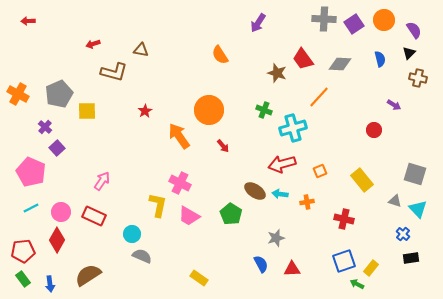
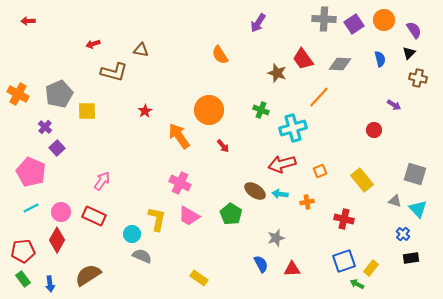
green cross at (264, 110): moved 3 px left
yellow L-shape at (158, 205): moved 1 px left, 14 px down
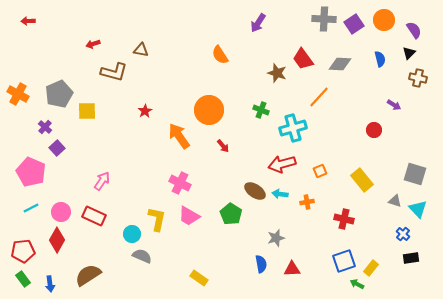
blue semicircle at (261, 264): rotated 18 degrees clockwise
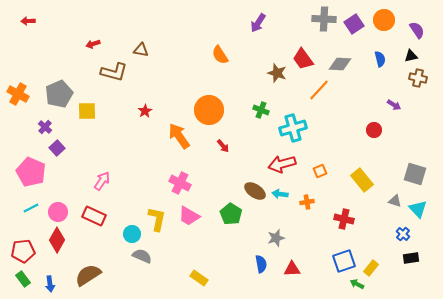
purple semicircle at (414, 30): moved 3 px right
black triangle at (409, 53): moved 2 px right, 3 px down; rotated 32 degrees clockwise
orange line at (319, 97): moved 7 px up
pink circle at (61, 212): moved 3 px left
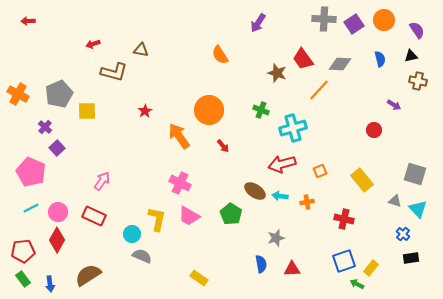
brown cross at (418, 78): moved 3 px down
cyan arrow at (280, 194): moved 2 px down
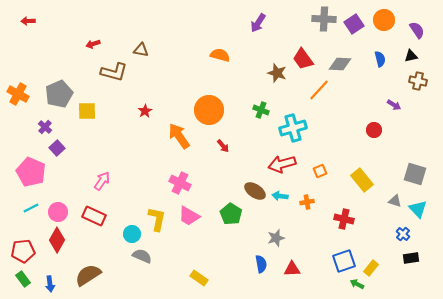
orange semicircle at (220, 55): rotated 138 degrees clockwise
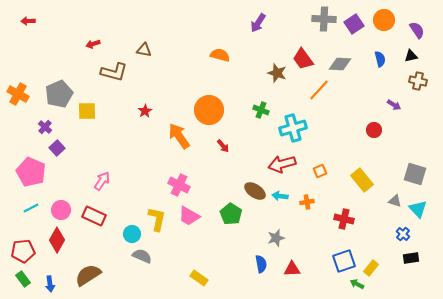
brown triangle at (141, 50): moved 3 px right
pink cross at (180, 183): moved 1 px left, 2 px down
pink circle at (58, 212): moved 3 px right, 2 px up
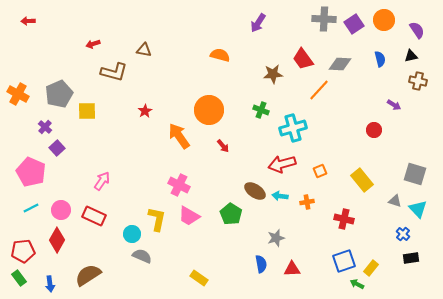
brown star at (277, 73): moved 4 px left, 1 px down; rotated 24 degrees counterclockwise
green rectangle at (23, 279): moved 4 px left, 1 px up
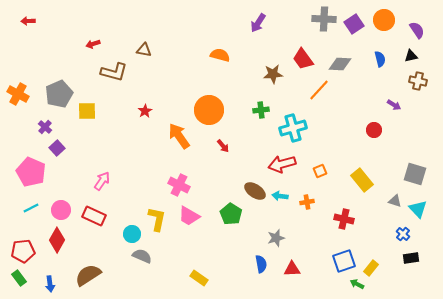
green cross at (261, 110): rotated 28 degrees counterclockwise
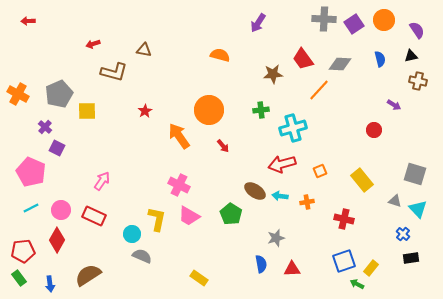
purple square at (57, 148): rotated 21 degrees counterclockwise
